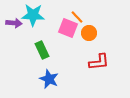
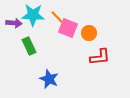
orange line: moved 20 px left
green rectangle: moved 13 px left, 4 px up
red L-shape: moved 1 px right, 5 px up
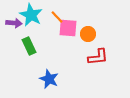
cyan star: moved 2 px left; rotated 25 degrees clockwise
pink square: rotated 18 degrees counterclockwise
orange circle: moved 1 px left, 1 px down
red L-shape: moved 2 px left
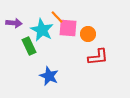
cyan star: moved 11 px right, 15 px down
blue star: moved 3 px up
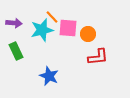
orange line: moved 5 px left
cyan star: rotated 30 degrees clockwise
green rectangle: moved 13 px left, 5 px down
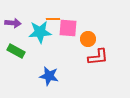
orange line: moved 1 px right, 2 px down; rotated 48 degrees counterclockwise
purple arrow: moved 1 px left
cyan star: moved 2 px left, 2 px down; rotated 10 degrees clockwise
orange circle: moved 5 px down
green rectangle: rotated 36 degrees counterclockwise
blue star: rotated 12 degrees counterclockwise
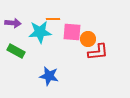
pink square: moved 4 px right, 4 px down
red L-shape: moved 5 px up
